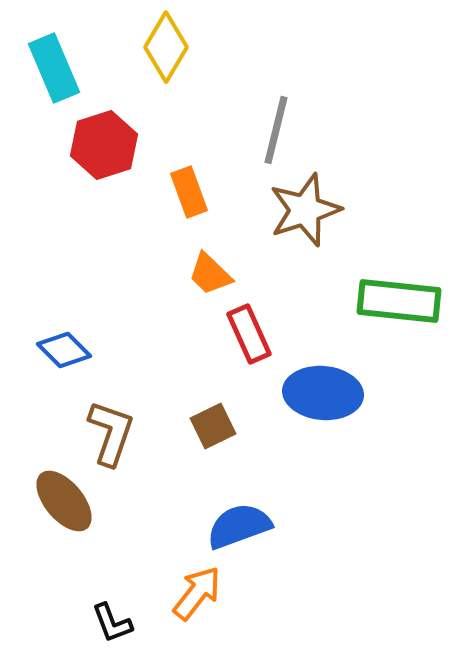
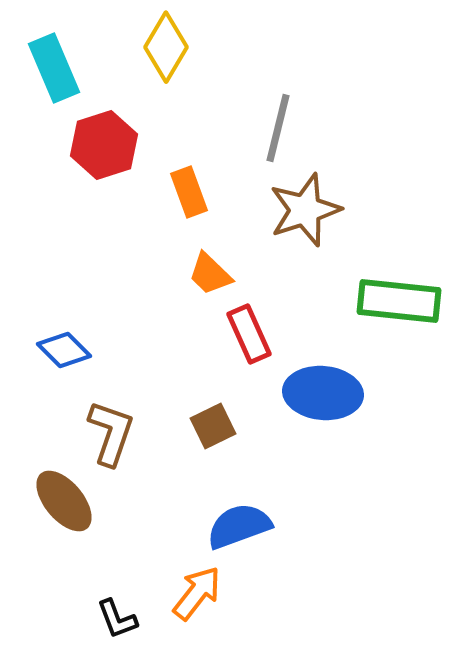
gray line: moved 2 px right, 2 px up
black L-shape: moved 5 px right, 4 px up
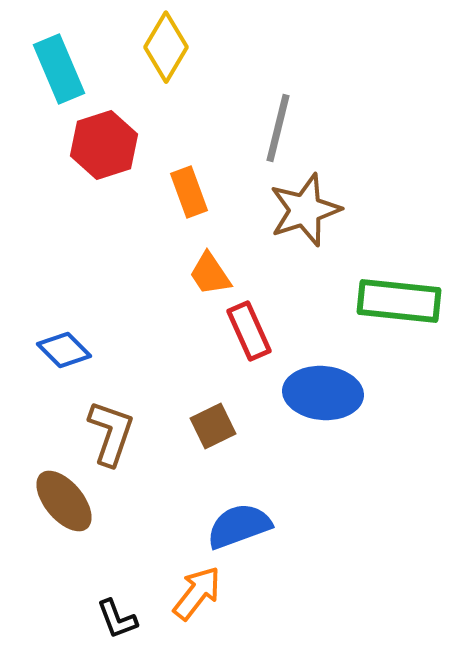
cyan rectangle: moved 5 px right, 1 px down
orange trapezoid: rotated 12 degrees clockwise
red rectangle: moved 3 px up
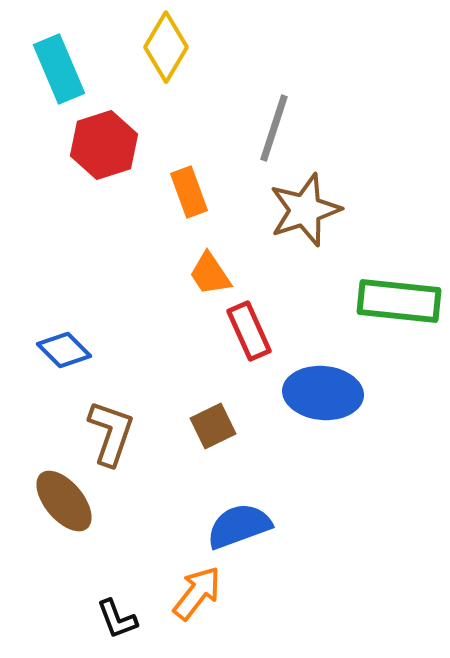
gray line: moved 4 px left; rotated 4 degrees clockwise
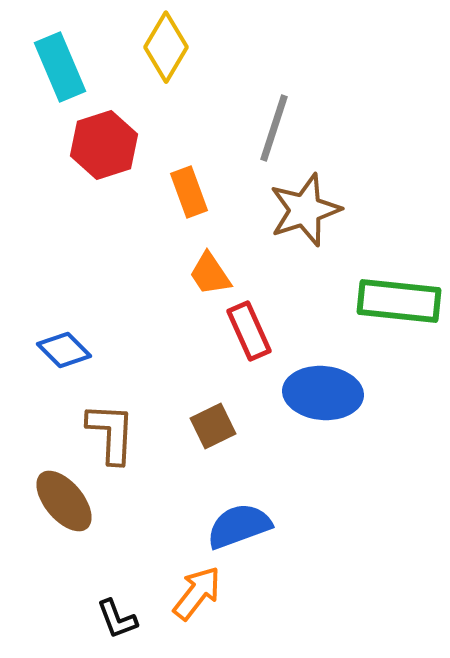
cyan rectangle: moved 1 px right, 2 px up
brown L-shape: rotated 16 degrees counterclockwise
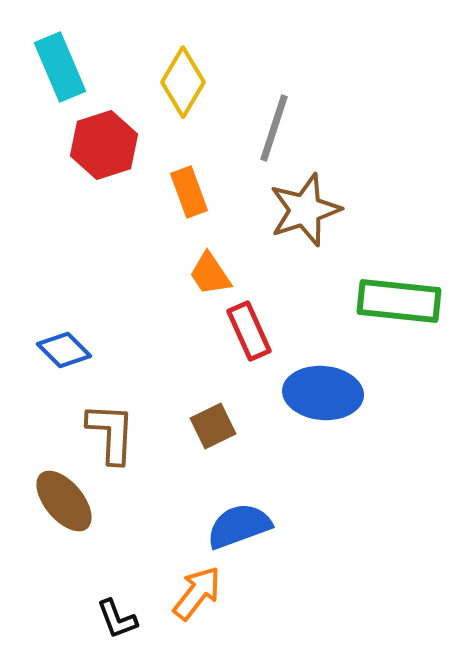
yellow diamond: moved 17 px right, 35 px down
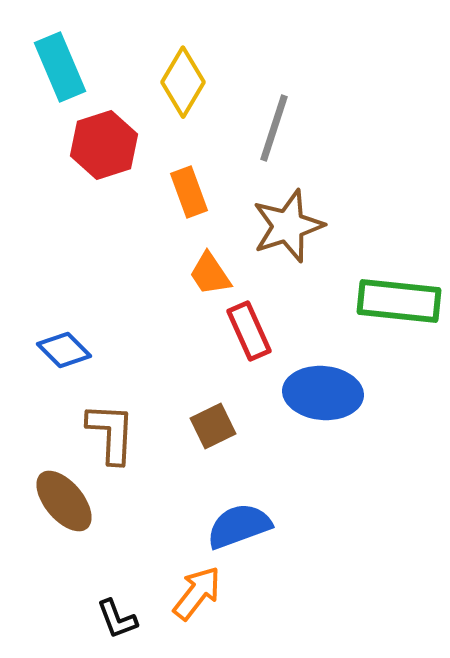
brown star: moved 17 px left, 16 px down
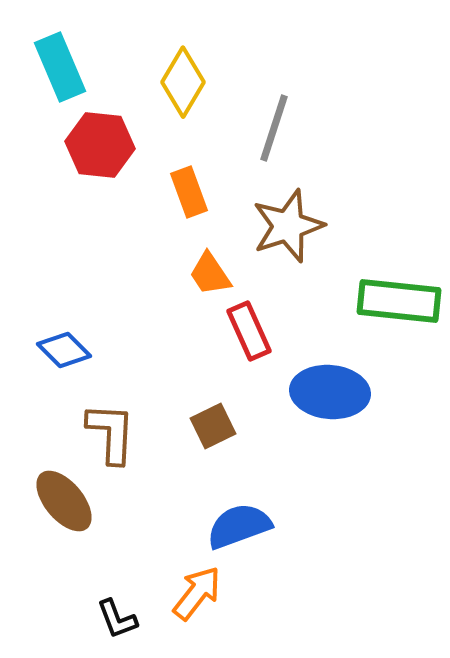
red hexagon: moved 4 px left; rotated 24 degrees clockwise
blue ellipse: moved 7 px right, 1 px up
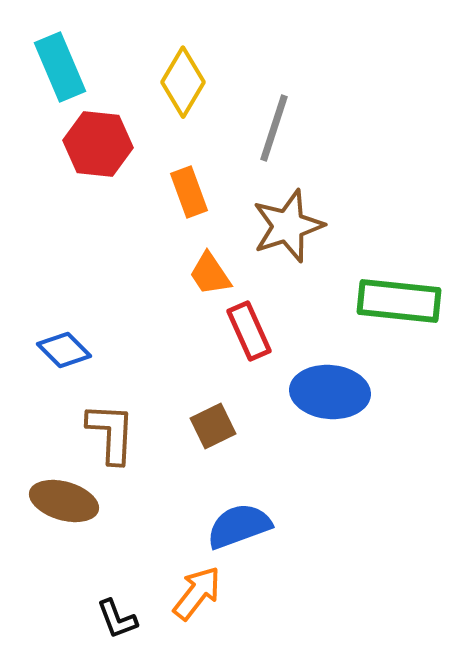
red hexagon: moved 2 px left, 1 px up
brown ellipse: rotated 34 degrees counterclockwise
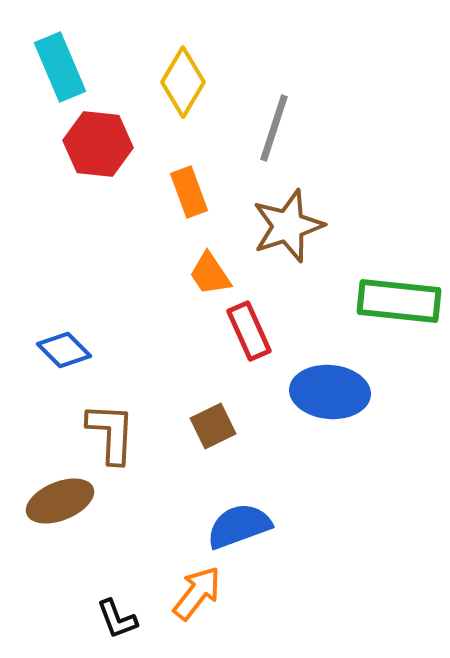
brown ellipse: moved 4 px left; rotated 38 degrees counterclockwise
